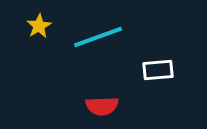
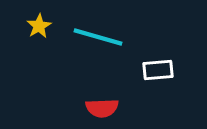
cyan line: rotated 36 degrees clockwise
red semicircle: moved 2 px down
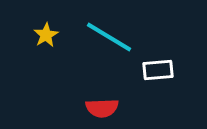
yellow star: moved 7 px right, 9 px down
cyan line: moved 11 px right; rotated 15 degrees clockwise
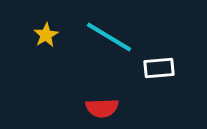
white rectangle: moved 1 px right, 2 px up
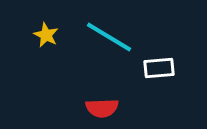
yellow star: rotated 15 degrees counterclockwise
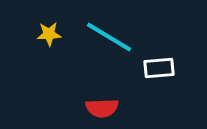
yellow star: moved 3 px right, 1 px up; rotated 30 degrees counterclockwise
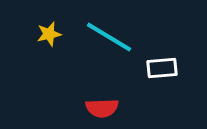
yellow star: rotated 10 degrees counterclockwise
white rectangle: moved 3 px right
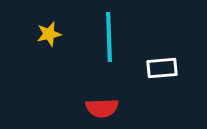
cyan line: rotated 57 degrees clockwise
